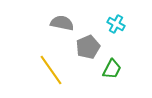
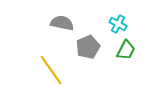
cyan cross: moved 2 px right
green trapezoid: moved 14 px right, 19 px up
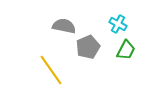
gray semicircle: moved 2 px right, 3 px down
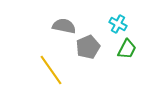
green trapezoid: moved 1 px right, 1 px up
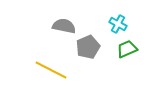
green trapezoid: rotated 140 degrees counterclockwise
yellow line: rotated 28 degrees counterclockwise
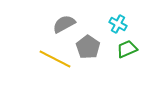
gray semicircle: moved 2 px up; rotated 40 degrees counterclockwise
gray pentagon: rotated 15 degrees counterclockwise
yellow line: moved 4 px right, 11 px up
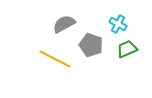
gray pentagon: moved 3 px right, 2 px up; rotated 15 degrees counterclockwise
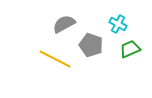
green trapezoid: moved 3 px right
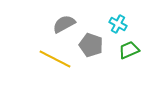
green trapezoid: moved 1 px left, 1 px down
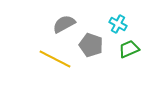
green trapezoid: moved 1 px up
